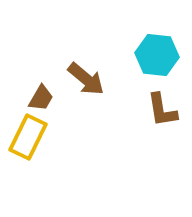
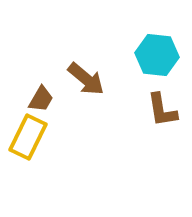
brown trapezoid: moved 1 px down
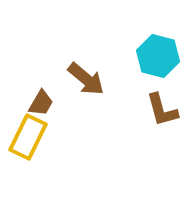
cyan hexagon: moved 1 px right, 1 px down; rotated 9 degrees clockwise
brown trapezoid: moved 4 px down
brown L-shape: rotated 6 degrees counterclockwise
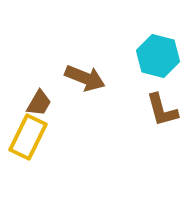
brown arrow: moved 1 px left, 1 px up; rotated 18 degrees counterclockwise
brown trapezoid: moved 2 px left
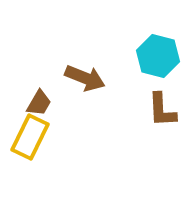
brown L-shape: rotated 12 degrees clockwise
yellow rectangle: moved 2 px right
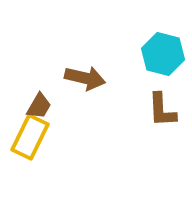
cyan hexagon: moved 5 px right, 2 px up
brown arrow: rotated 9 degrees counterclockwise
brown trapezoid: moved 3 px down
